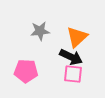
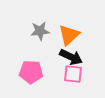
orange triangle: moved 8 px left, 2 px up
pink pentagon: moved 5 px right, 1 px down
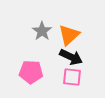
gray star: moved 2 px right; rotated 30 degrees counterclockwise
pink square: moved 1 px left, 3 px down
